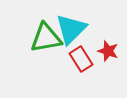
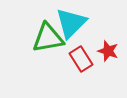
cyan triangle: moved 6 px up
green triangle: moved 2 px right
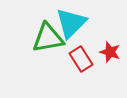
red star: moved 2 px right, 1 px down
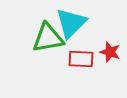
red rectangle: rotated 55 degrees counterclockwise
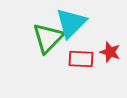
green triangle: rotated 36 degrees counterclockwise
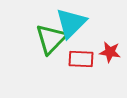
green triangle: moved 3 px right, 1 px down
red star: rotated 10 degrees counterclockwise
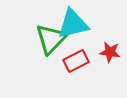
cyan triangle: moved 2 px right, 1 px down; rotated 32 degrees clockwise
red rectangle: moved 5 px left, 2 px down; rotated 30 degrees counterclockwise
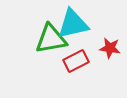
green triangle: rotated 36 degrees clockwise
red star: moved 4 px up
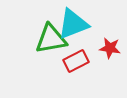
cyan triangle: rotated 8 degrees counterclockwise
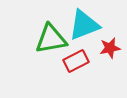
cyan triangle: moved 11 px right, 1 px down
red star: rotated 20 degrees counterclockwise
